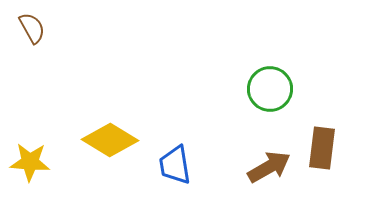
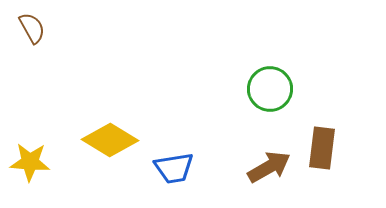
blue trapezoid: moved 1 px left, 3 px down; rotated 90 degrees counterclockwise
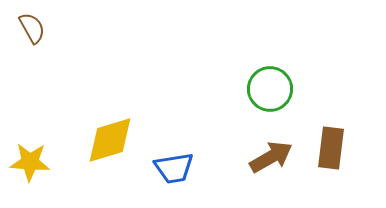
yellow diamond: rotated 48 degrees counterclockwise
brown rectangle: moved 9 px right
brown arrow: moved 2 px right, 10 px up
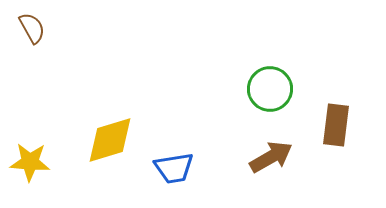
brown rectangle: moved 5 px right, 23 px up
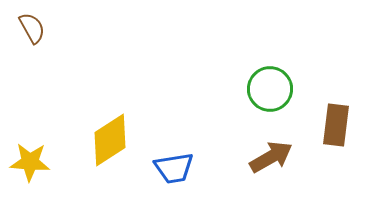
yellow diamond: rotated 16 degrees counterclockwise
